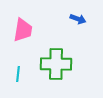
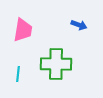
blue arrow: moved 1 px right, 6 px down
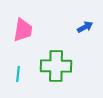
blue arrow: moved 6 px right, 2 px down; rotated 49 degrees counterclockwise
green cross: moved 2 px down
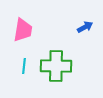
cyan line: moved 6 px right, 8 px up
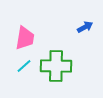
pink trapezoid: moved 2 px right, 8 px down
cyan line: rotated 42 degrees clockwise
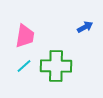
pink trapezoid: moved 2 px up
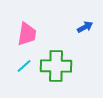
pink trapezoid: moved 2 px right, 2 px up
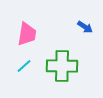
blue arrow: rotated 63 degrees clockwise
green cross: moved 6 px right
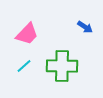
pink trapezoid: rotated 35 degrees clockwise
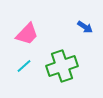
green cross: rotated 20 degrees counterclockwise
